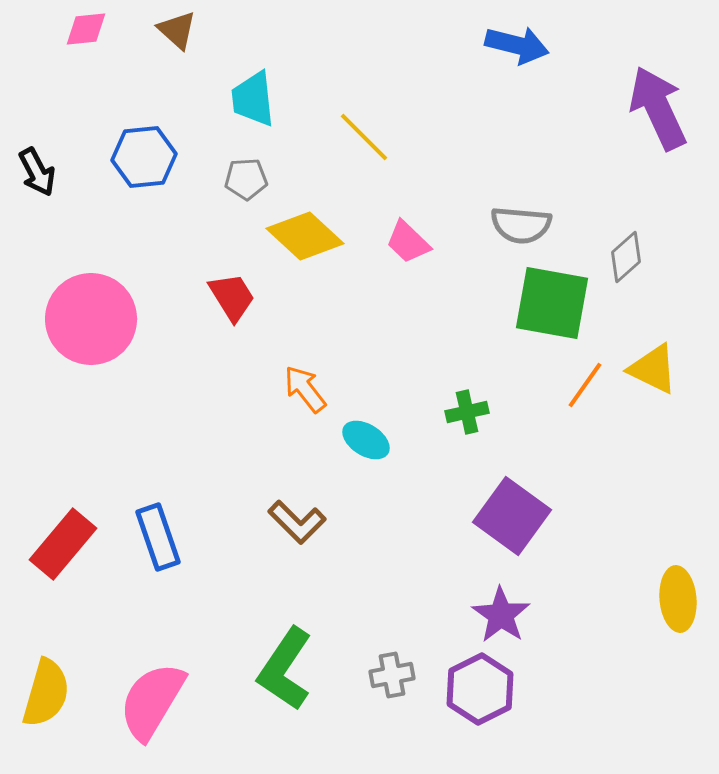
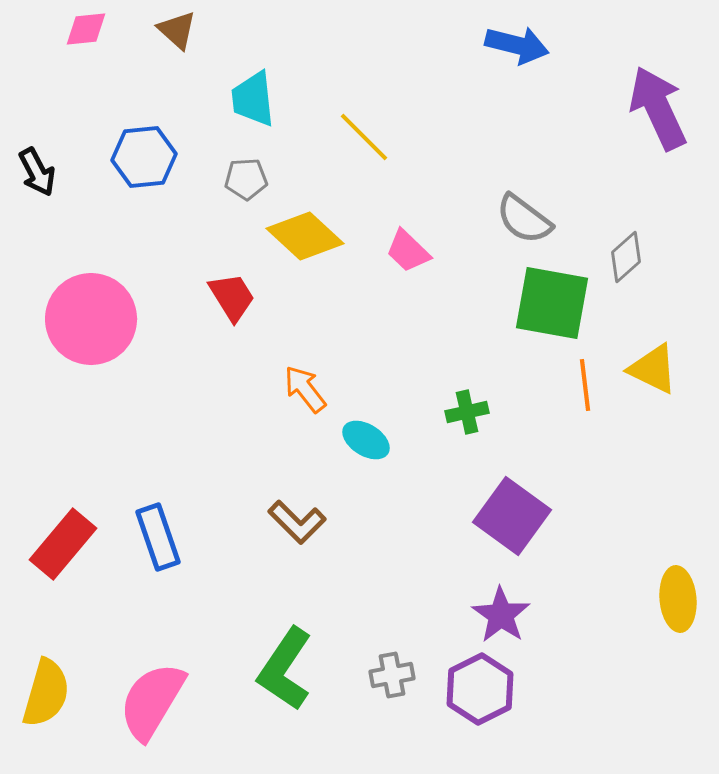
gray semicircle: moved 3 px right, 6 px up; rotated 32 degrees clockwise
pink trapezoid: moved 9 px down
orange line: rotated 42 degrees counterclockwise
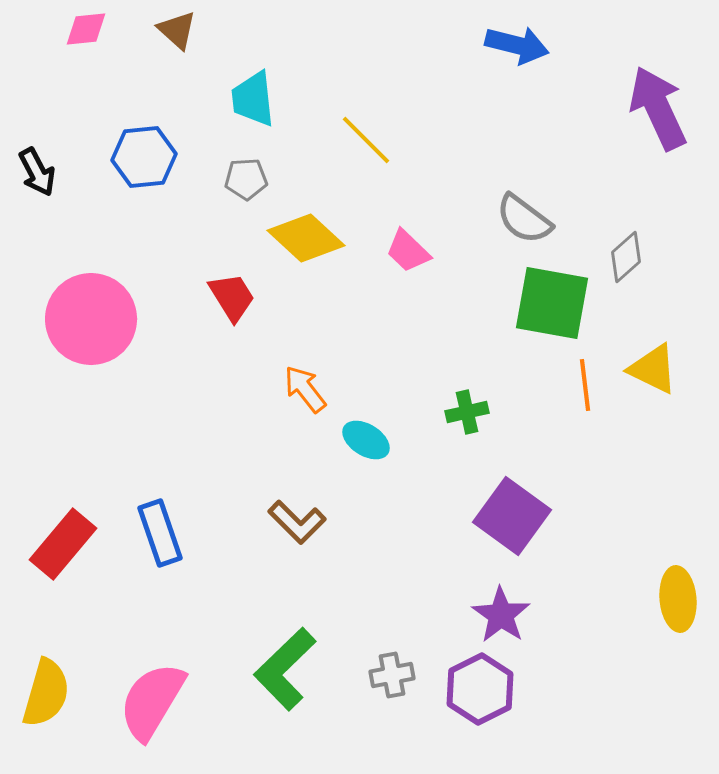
yellow line: moved 2 px right, 3 px down
yellow diamond: moved 1 px right, 2 px down
blue rectangle: moved 2 px right, 4 px up
green L-shape: rotated 12 degrees clockwise
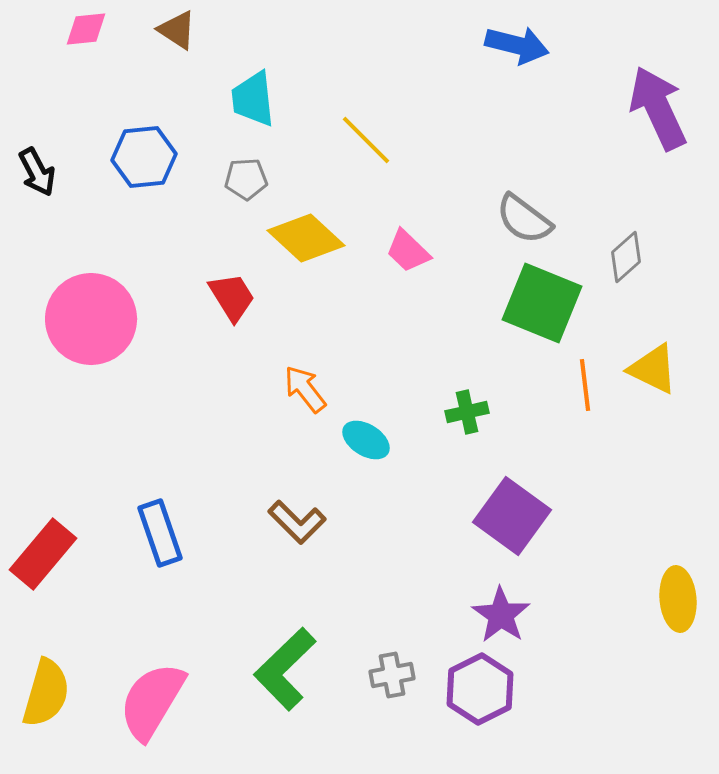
brown triangle: rotated 9 degrees counterclockwise
green square: moved 10 px left; rotated 12 degrees clockwise
red rectangle: moved 20 px left, 10 px down
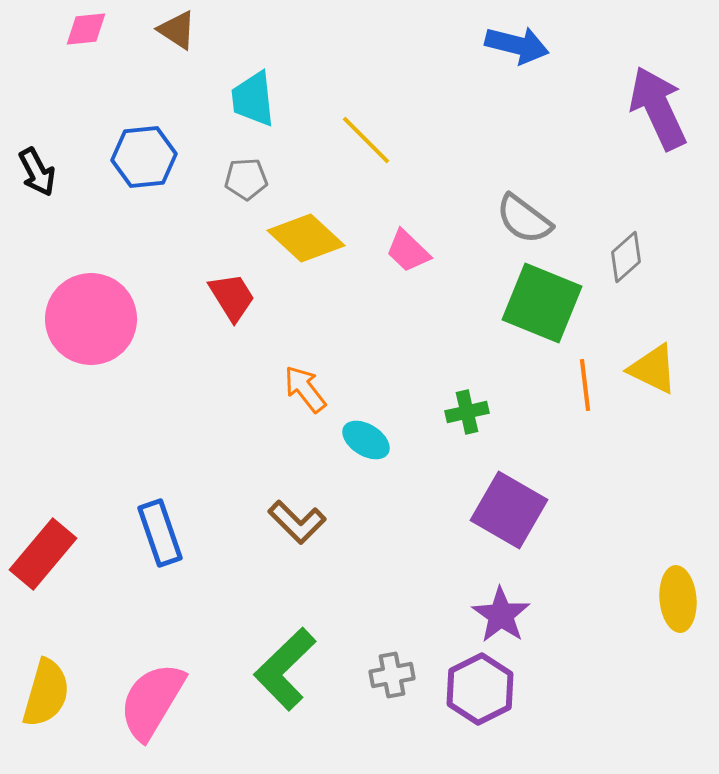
purple square: moved 3 px left, 6 px up; rotated 6 degrees counterclockwise
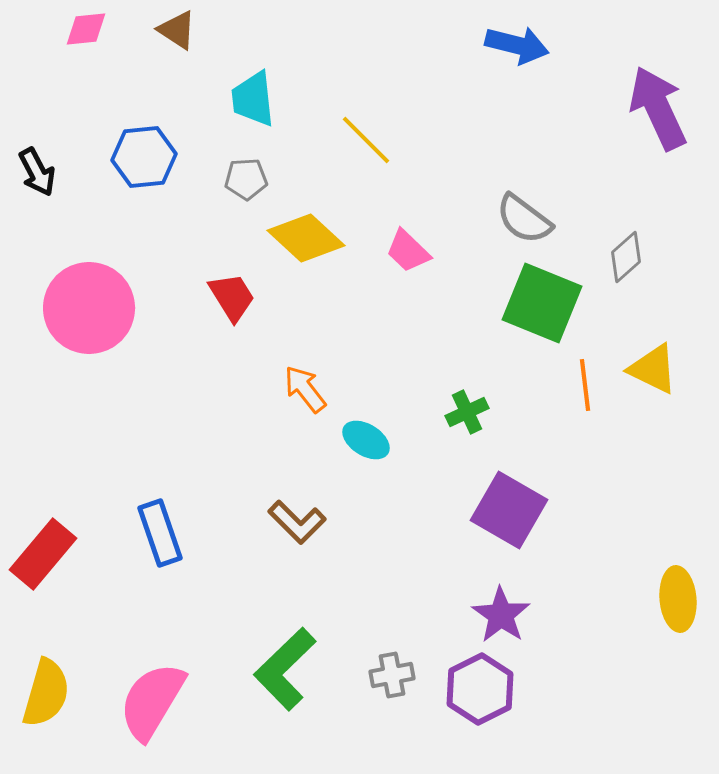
pink circle: moved 2 px left, 11 px up
green cross: rotated 12 degrees counterclockwise
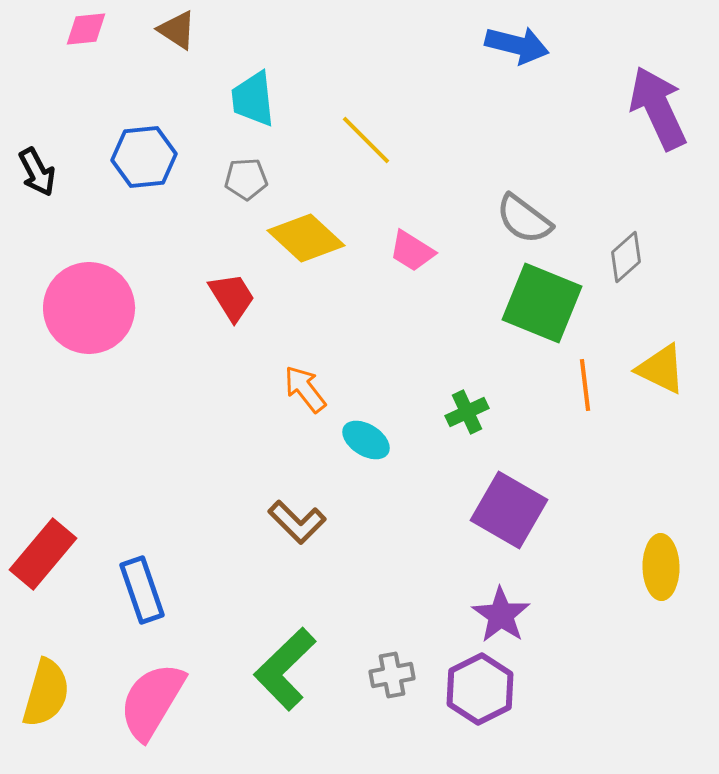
pink trapezoid: moved 4 px right; rotated 12 degrees counterclockwise
yellow triangle: moved 8 px right
blue rectangle: moved 18 px left, 57 px down
yellow ellipse: moved 17 px left, 32 px up; rotated 4 degrees clockwise
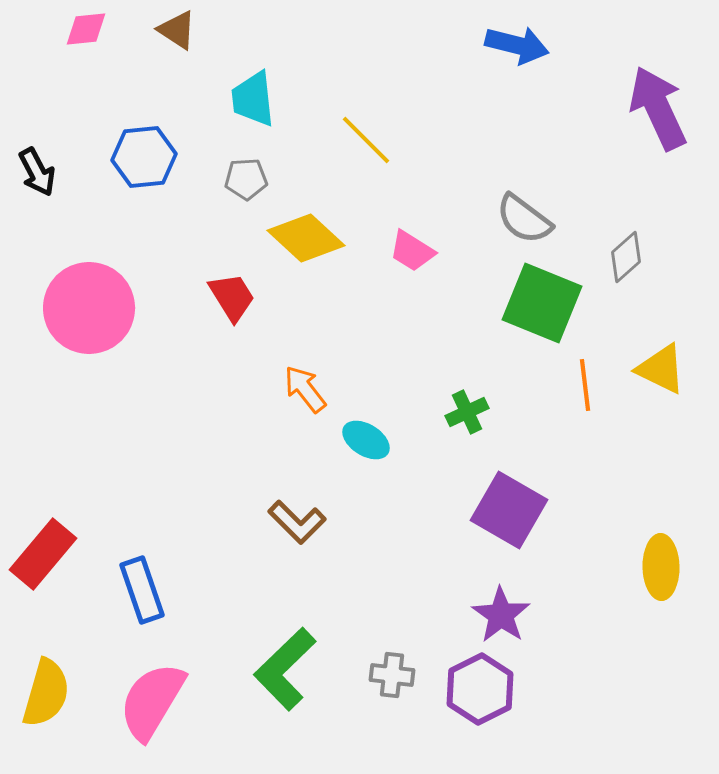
gray cross: rotated 18 degrees clockwise
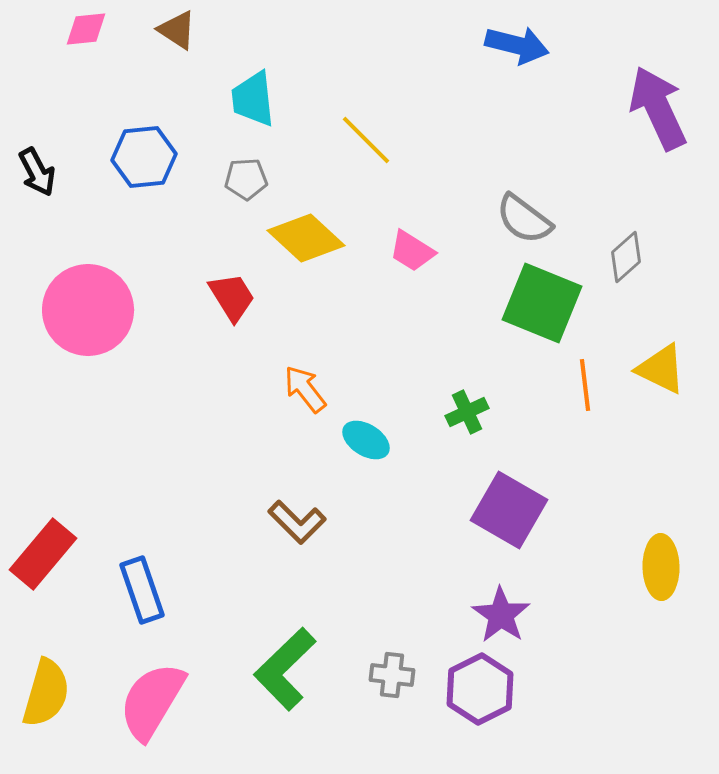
pink circle: moved 1 px left, 2 px down
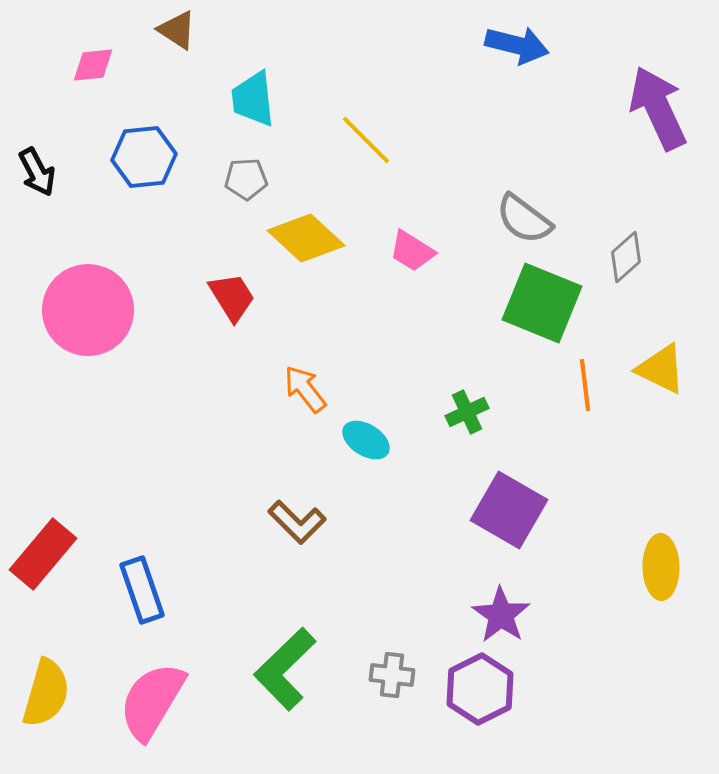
pink diamond: moved 7 px right, 36 px down
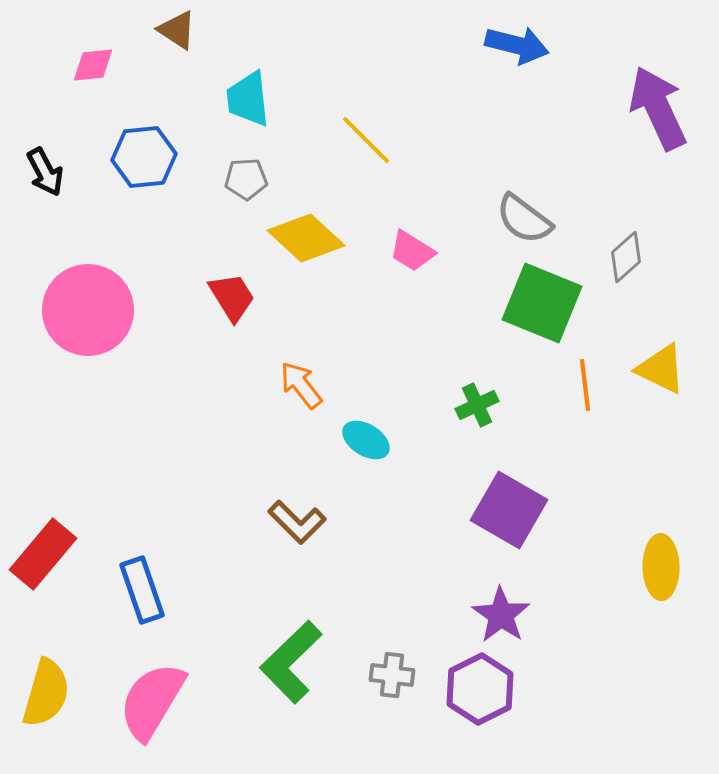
cyan trapezoid: moved 5 px left
black arrow: moved 8 px right
orange arrow: moved 4 px left, 4 px up
green cross: moved 10 px right, 7 px up
green L-shape: moved 6 px right, 7 px up
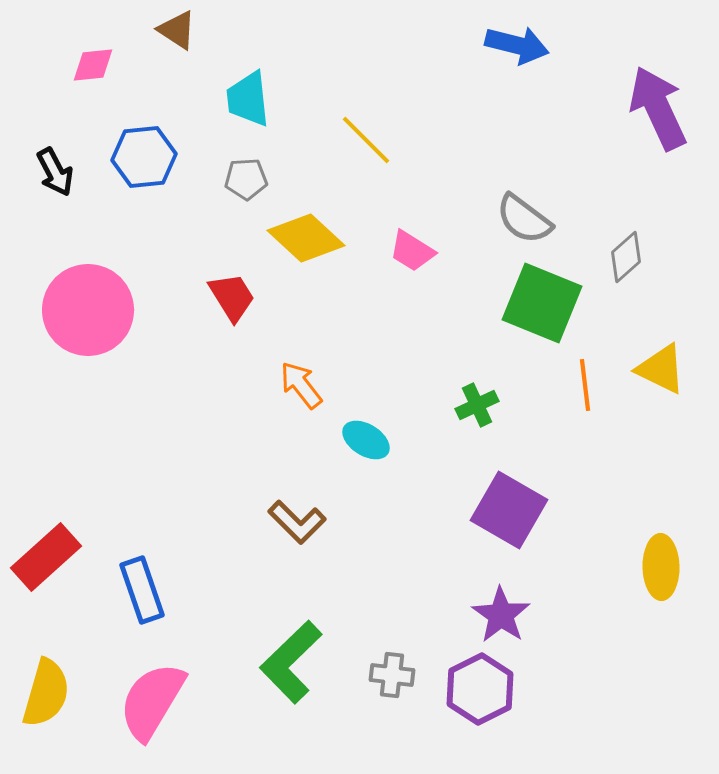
black arrow: moved 10 px right
red rectangle: moved 3 px right, 3 px down; rotated 8 degrees clockwise
